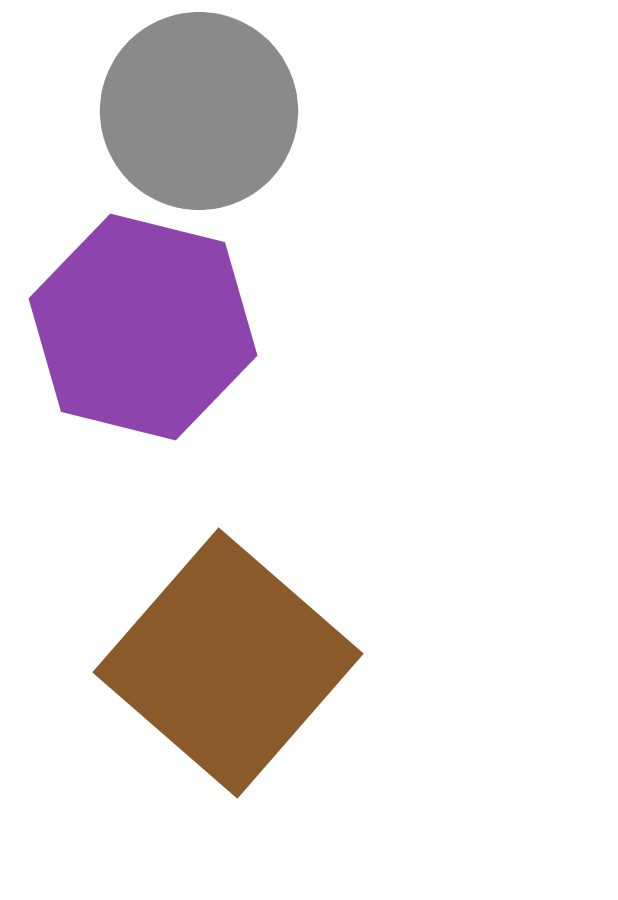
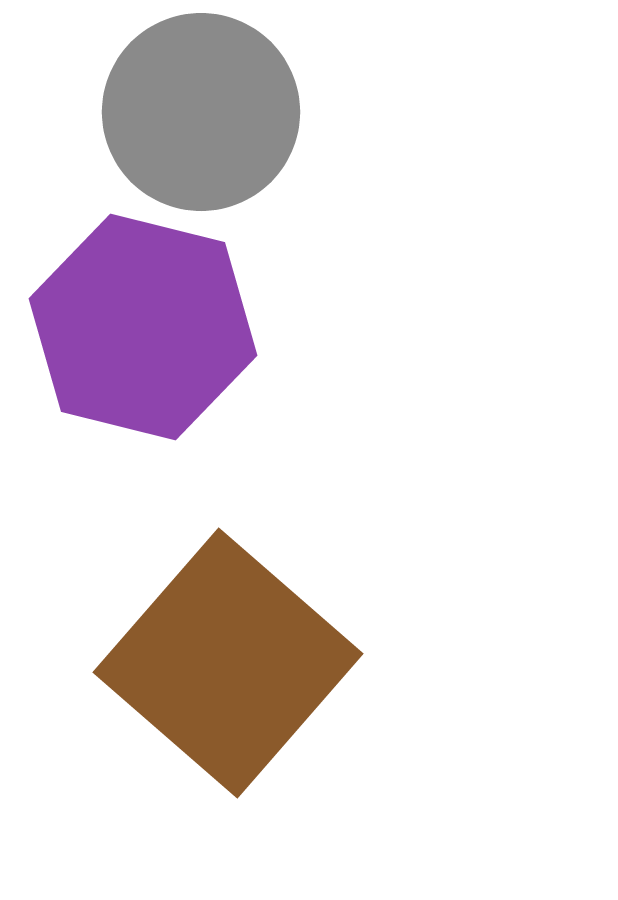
gray circle: moved 2 px right, 1 px down
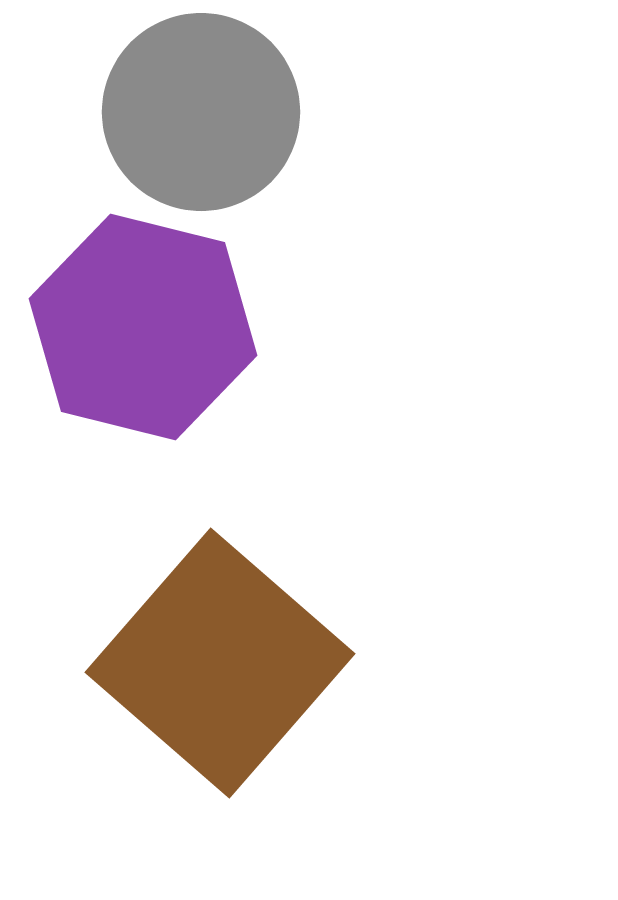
brown square: moved 8 px left
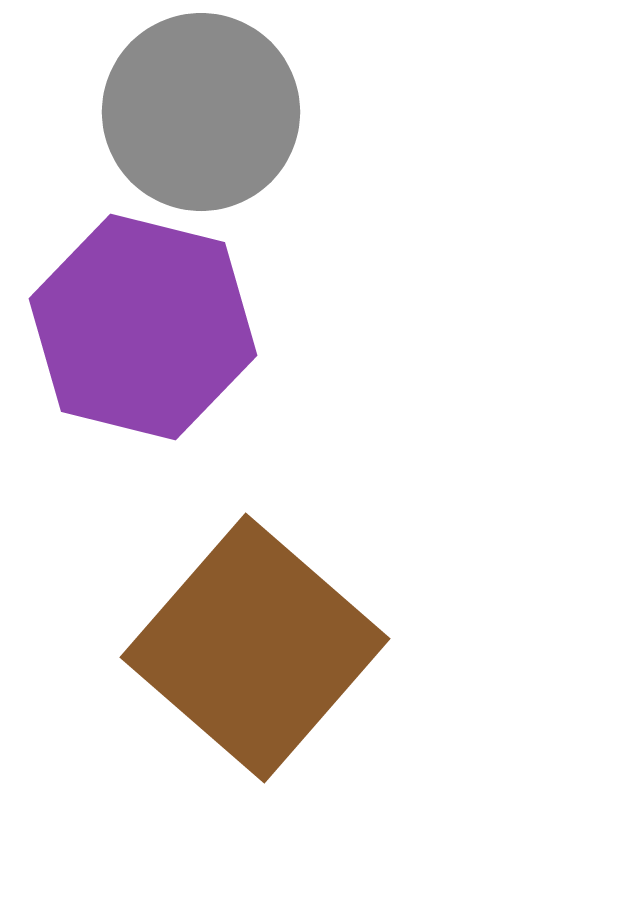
brown square: moved 35 px right, 15 px up
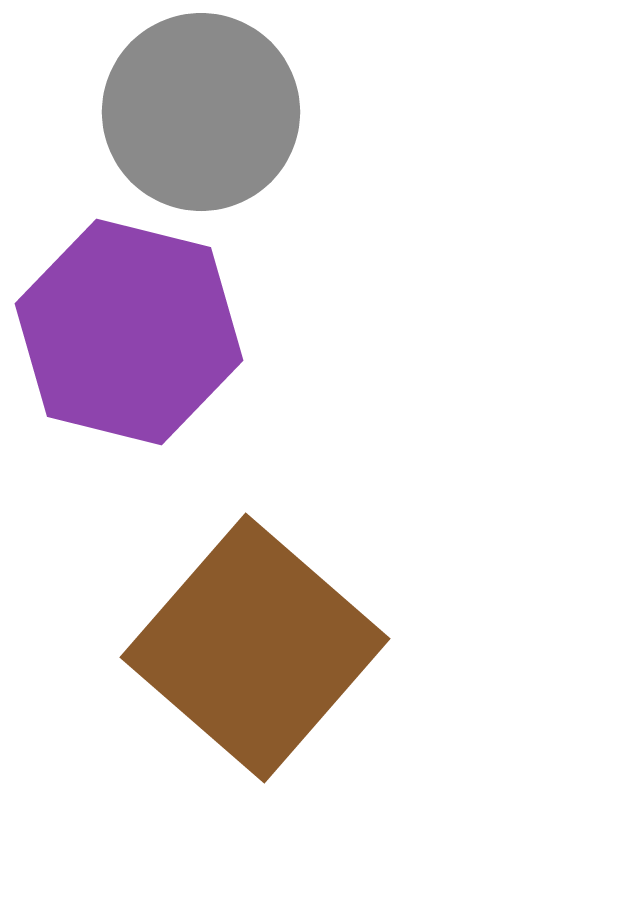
purple hexagon: moved 14 px left, 5 px down
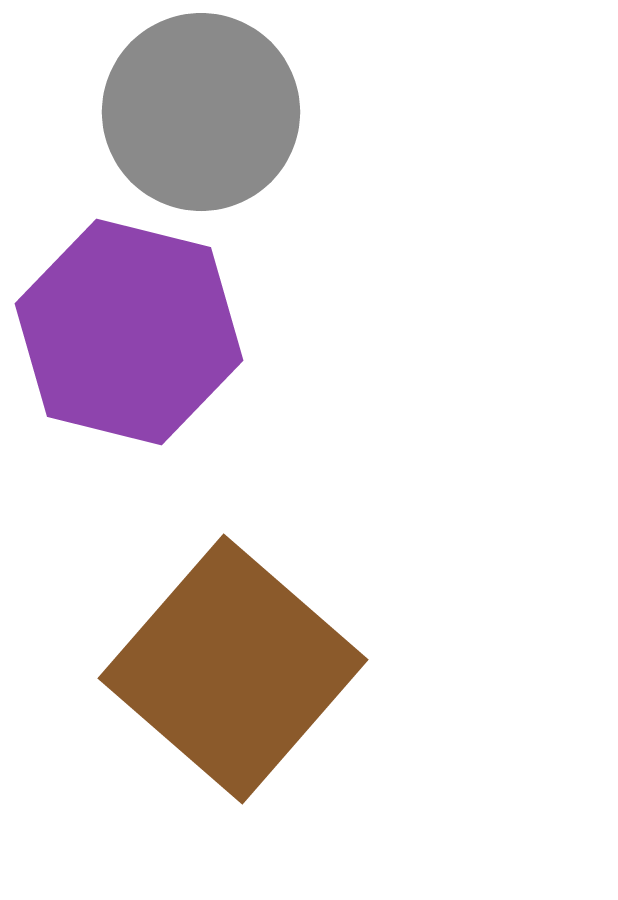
brown square: moved 22 px left, 21 px down
